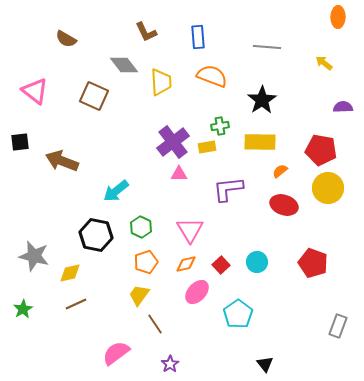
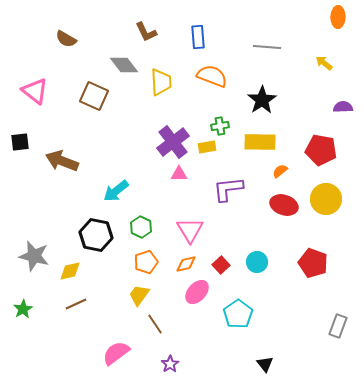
yellow circle at (328, 188): moved 2 px left, 11 px down
yellow diamond at (70, 273): moved 2 px up
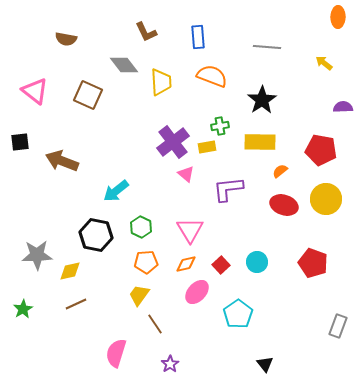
brown semicircle at (66, 39): rotated 20 degrees counterclockwise
brown square at (94, 96): moved 6 px left, 1 px up
pink triangle at (179, 174): moved 7 px right; rotated 42 degrees clockwise
gray star at (34, 256): moved 3 px right, 1 px up; rotated 16 degrees counterclockwise
orange pentagon at (146, 262): rotated 15 degrees clockwise
pink semicircle at (116, 353): rotated 36 degrees counterclockwise
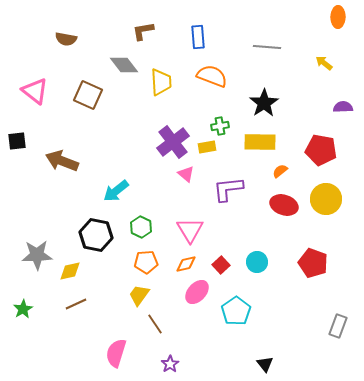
brown L-shape at (146, 32): moved 3 px left, 1 px up; rotated 105 degrees clockwise
black star at (262, 100): moved 2 px right, 3 px down
black square at (20, 142): moved 3 px left, 1 px up
cyan pentagon at (238, 314): moved 2 px left, 3 px up
